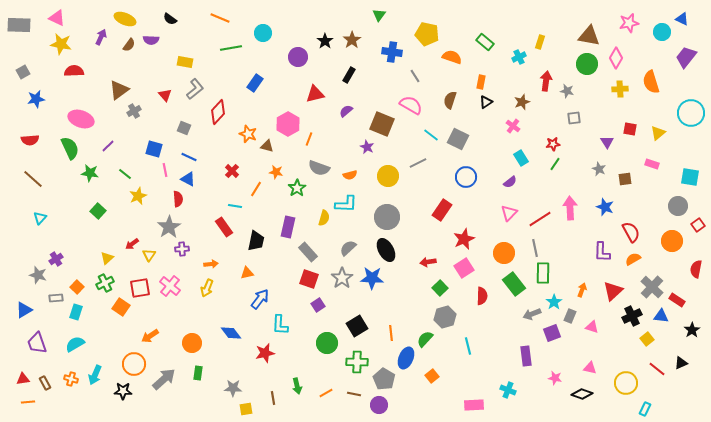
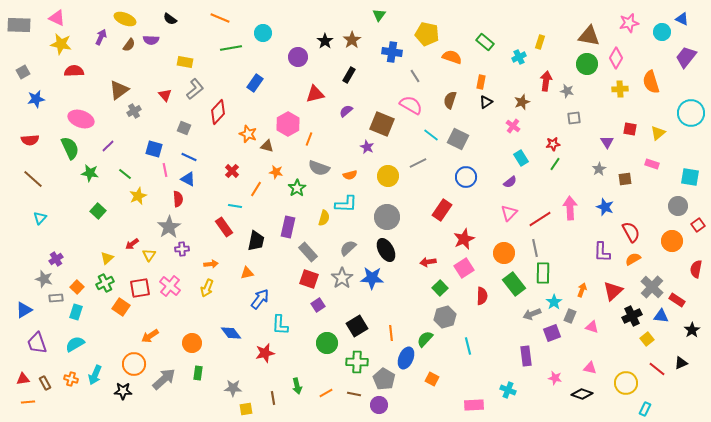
gray star at (599, 169): rotated 16 degrees clockwise
gray star at (38, 275): moved 6 px right, 4 px down
orange square at (432, 376): moved 3 px down; rotated 24 degrees counterclockwise
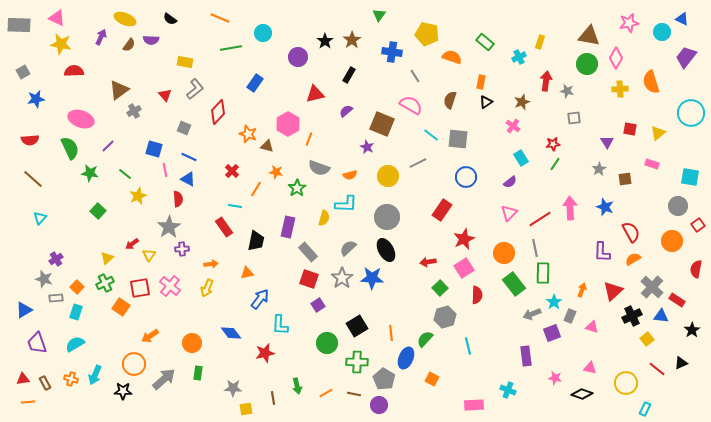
gray square at (458, 139): rotated 20 degrees counterclockwise
red semicircle at (482, 296): moved 5 px left, 1 px up
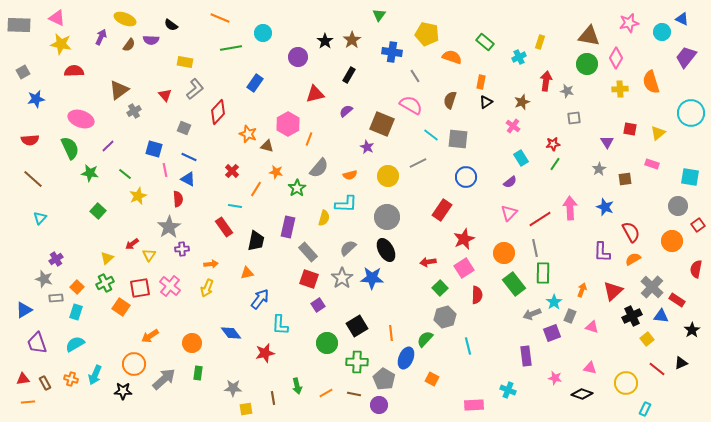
black semicircle at (170, 19): moved 1 px right, 6 px down
gray semicircle at (319, 168): rotated 70 degrees counterclockwise
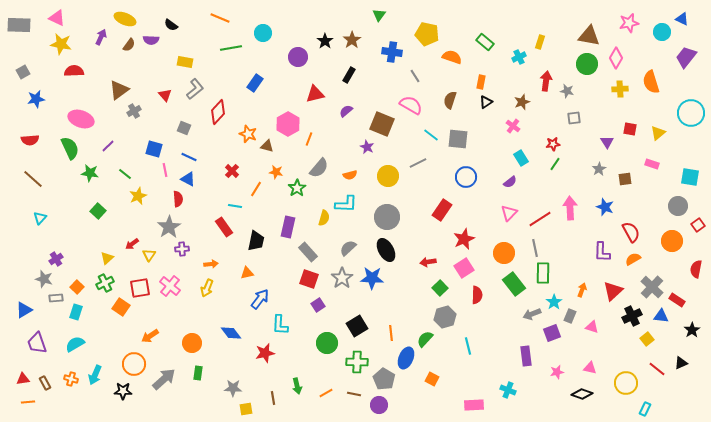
pink star at (555, 378): moved 2 px right, 6 px up; rotated 24 degrees counterclockwise
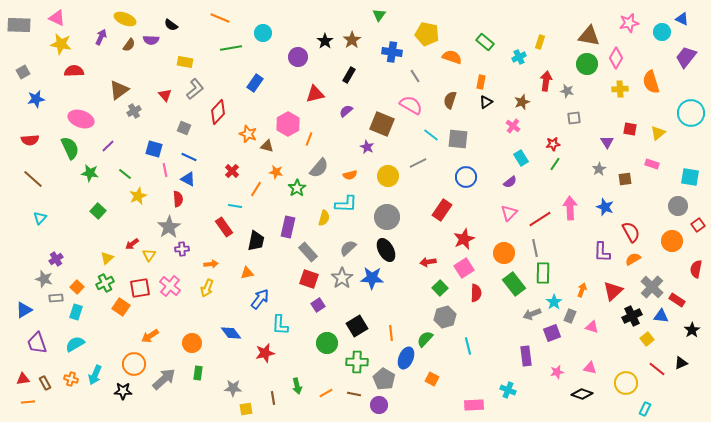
red semicircle at (477, 295): moved 1 px left, 2 px up
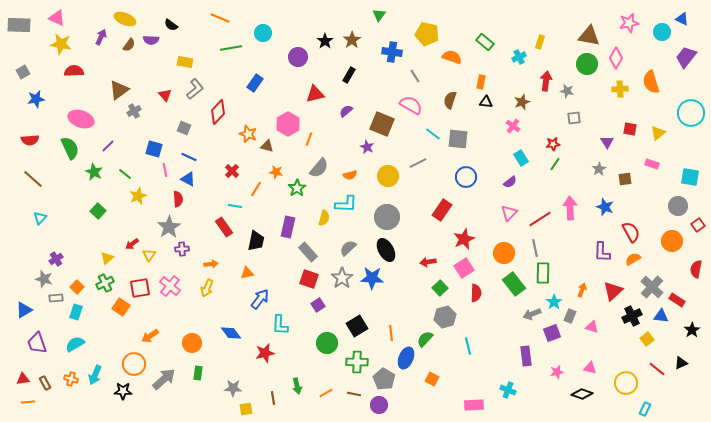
black triangle at (486, 102): rotated 40 degrees clockwise
cyan line at (431, 135): moved 2 px right, 1 px up
green star at (90, 173): moved 4 px right, 1 px up; rotated 18 degrees clockwise
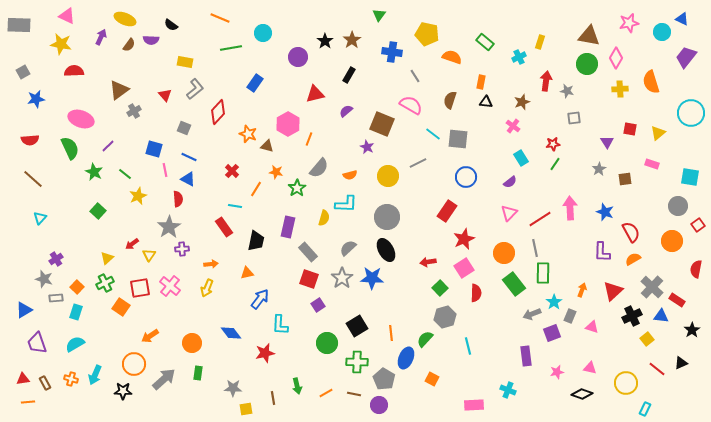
pink triangle at (57, 18): moved 10 px right, 2 px up
blue star at (605, 207): moved 5 px down
red rectangle at (442, 210): moved 5 px right, 1 px down
